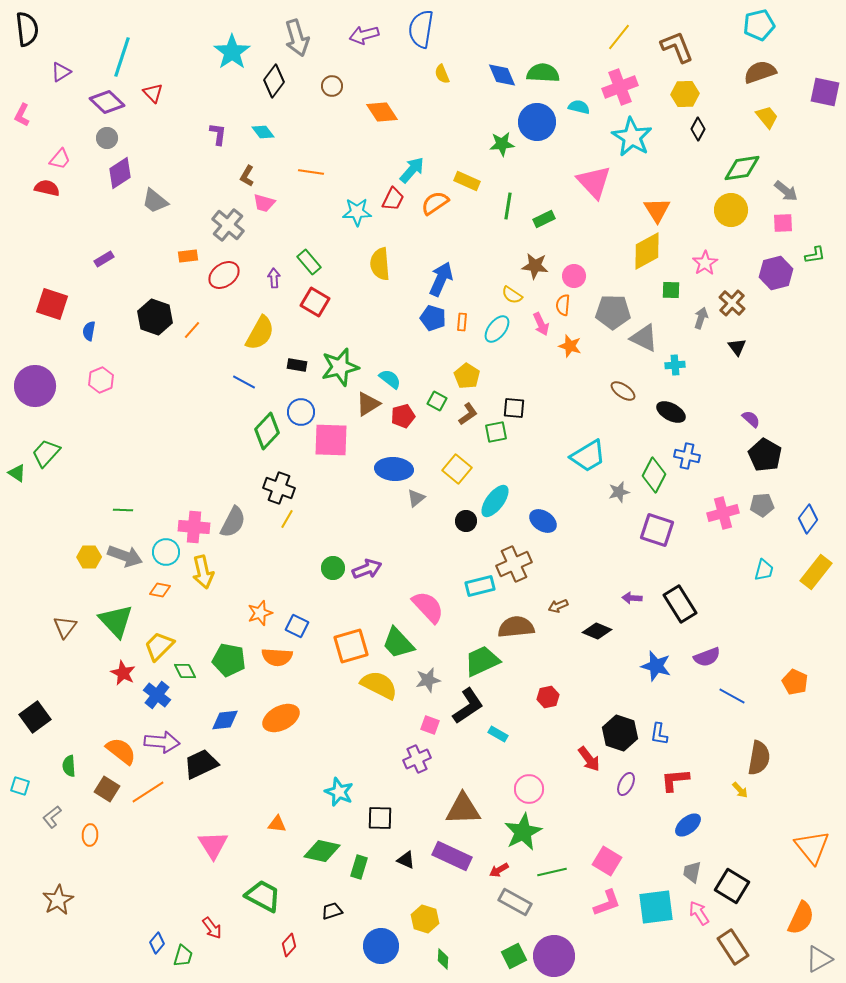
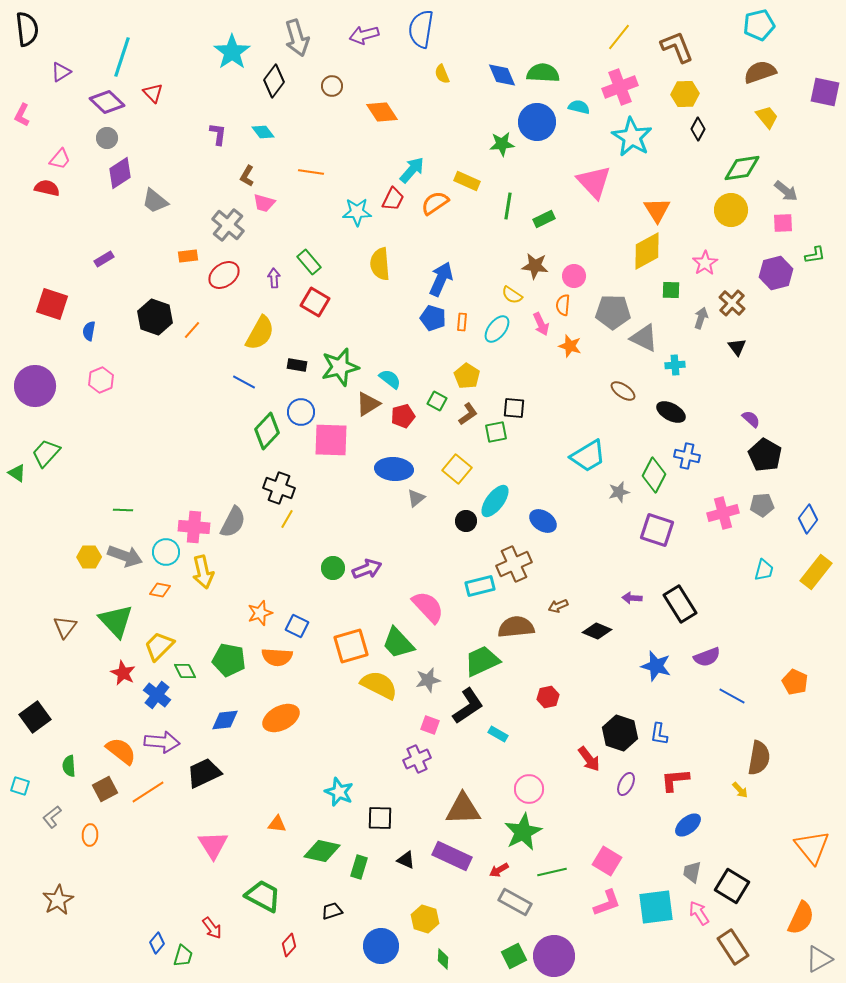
black trapezoid at (201, 764): moved 3 px right, 9 px down
brown square at (107, 789): moved 2 px left; rotated 30 degrees clockwise
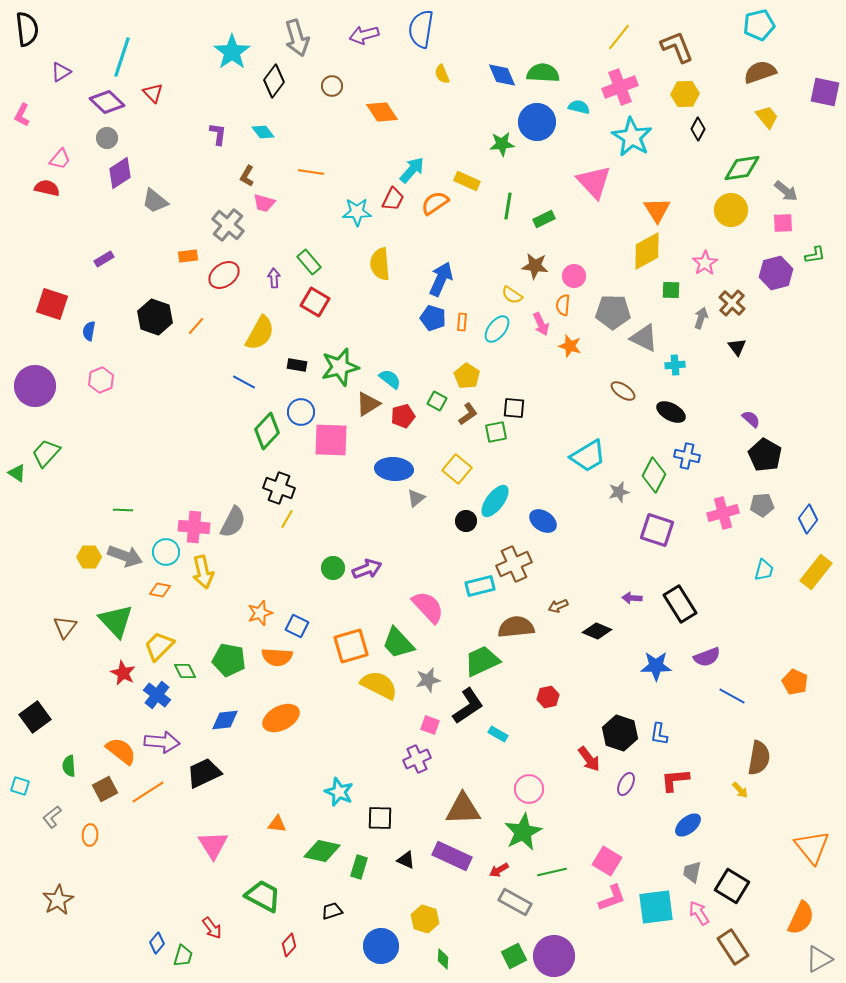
orange line at (192, 330): moved 4 px right, 4 px up
blue star at (656, 666): rotated 16 degrees counterclockwise
pink L-shape at (607, 903): moved 5 px right, 5 px up
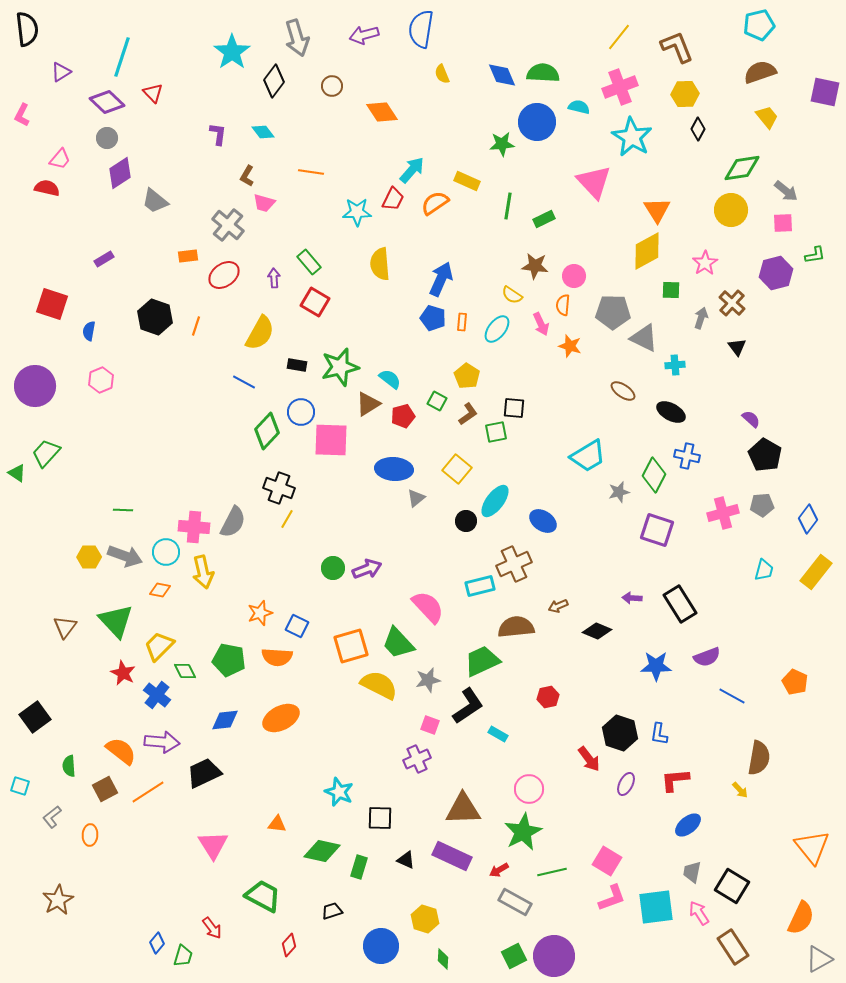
orange line at (196, 326): rotated 24 degrees counterclockwise
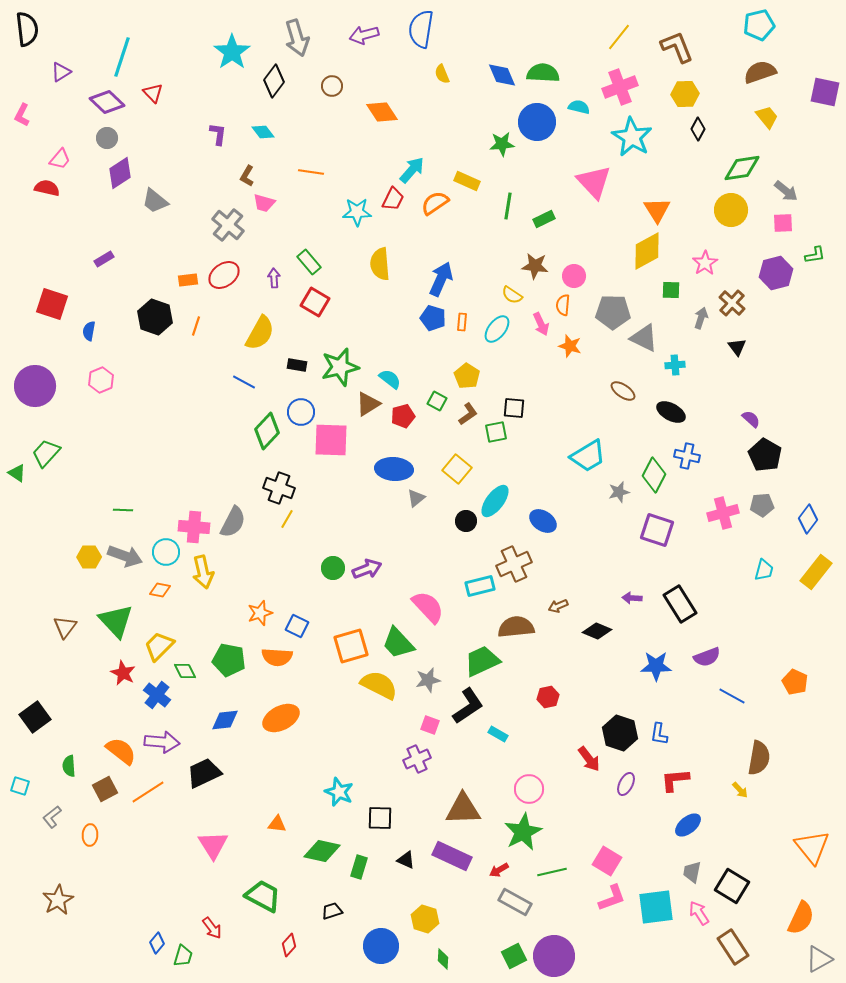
orange rectangle at (188, 256): moved 24 px down
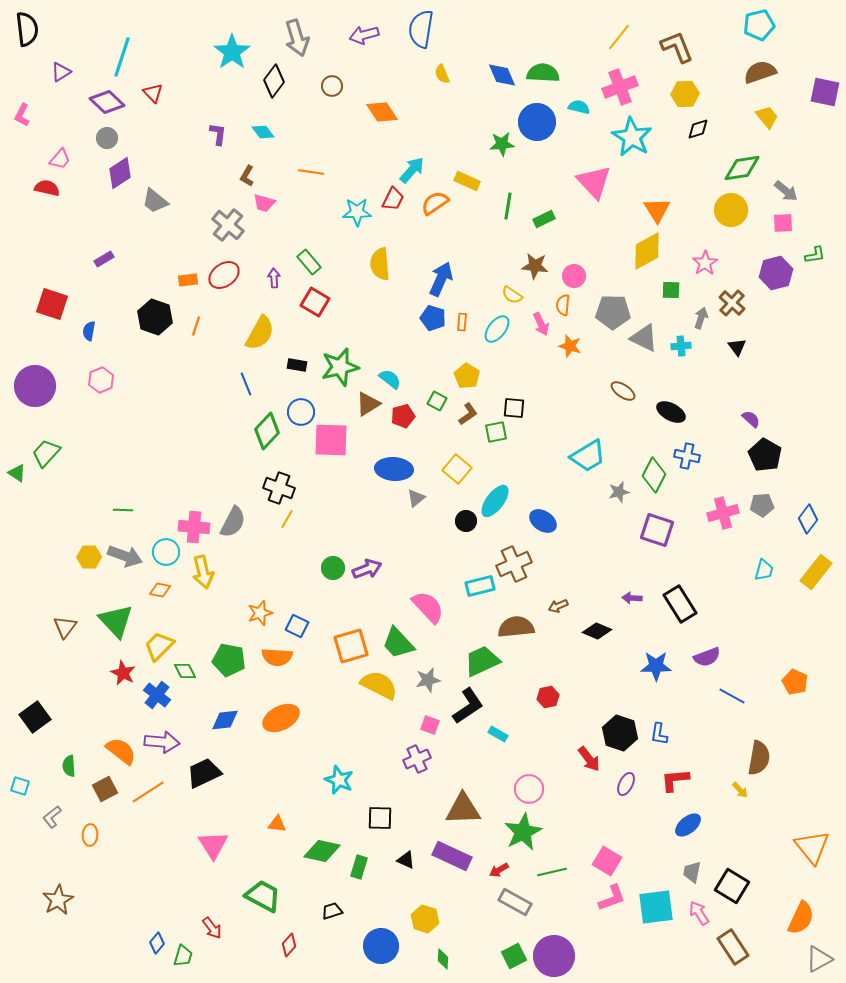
black diamond at (698, 129): rotated 45 degrees clockwise
cyan cross at (675, 365): moved 6 px right, 19 px up
blue line at (244, 382): moved 2 px right, 2 px down; rotated 40 degrees clockwise
cyan star at (339, 792): moved 12 px up
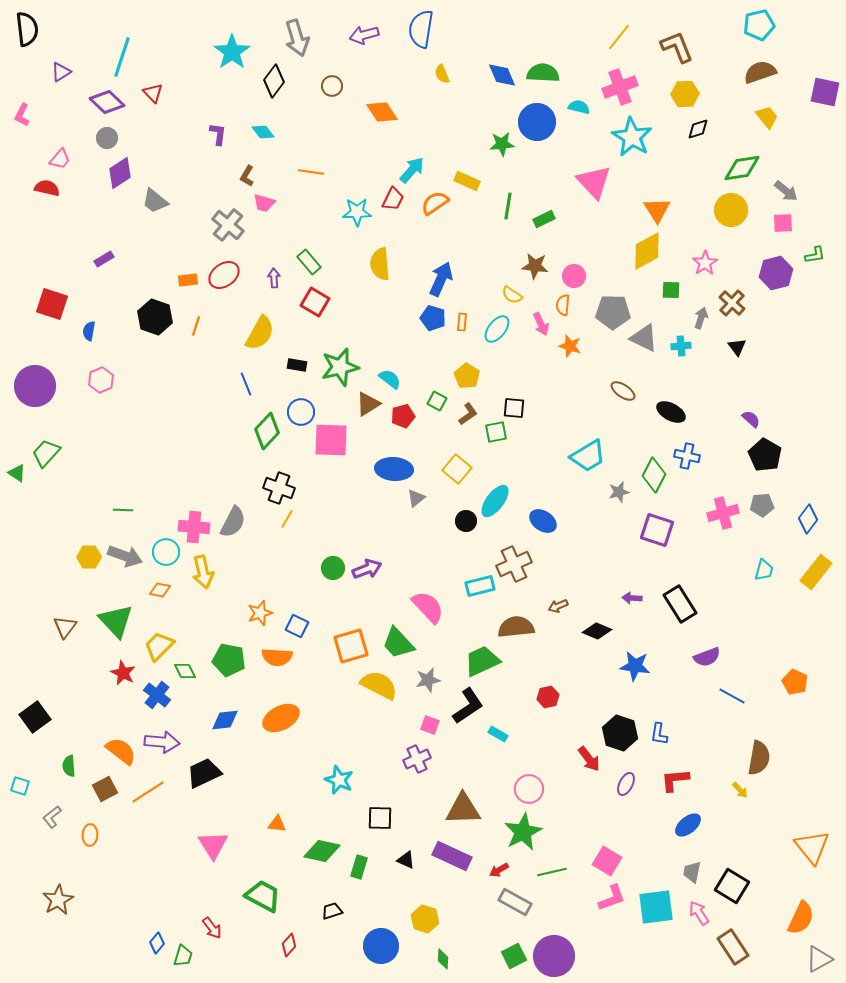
blue star at (656, 666): moved 21 px left; rotated 8 degrees clockwise
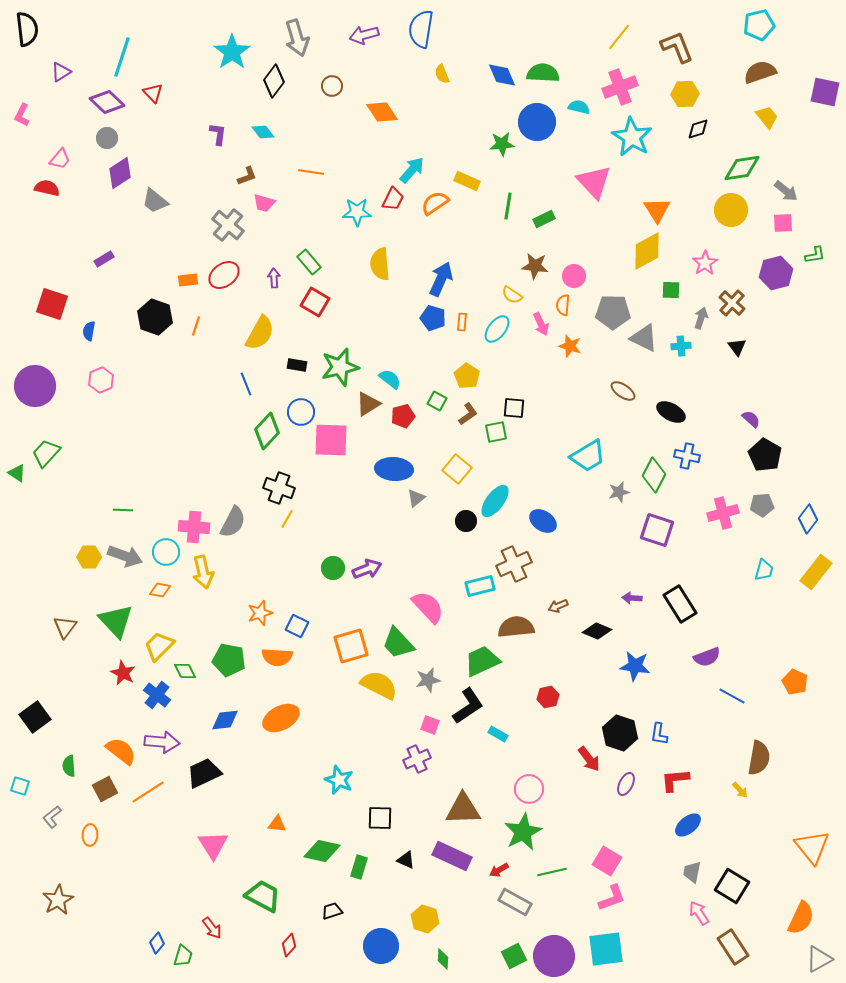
brown L-shape at (247, 176): rotated 140 degrees counterclockwise
cyan square at (656, 907): moved 50 px left, 42 px down
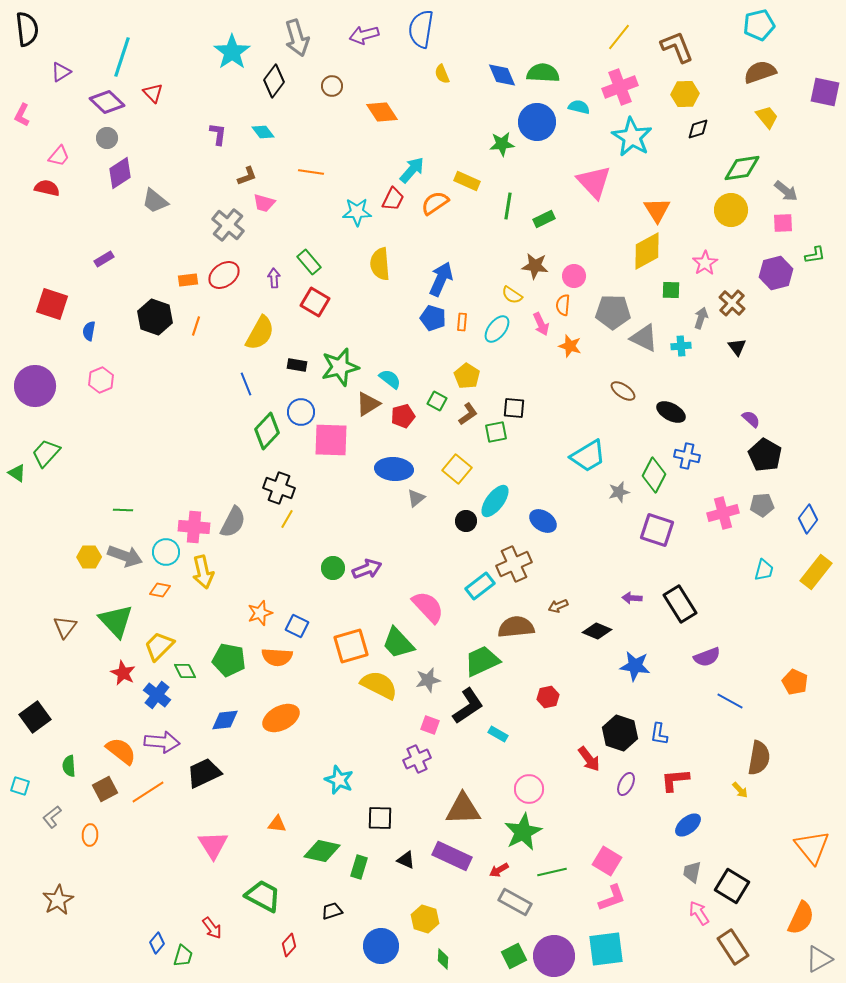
pink trapezoid at (60, 159): moved 1 px left, 3 px up
cyan rectangle at (480, 586): rotated 24 degrees counterclockwise
blue line at (732, 696): moved 2 px left, 5 px down
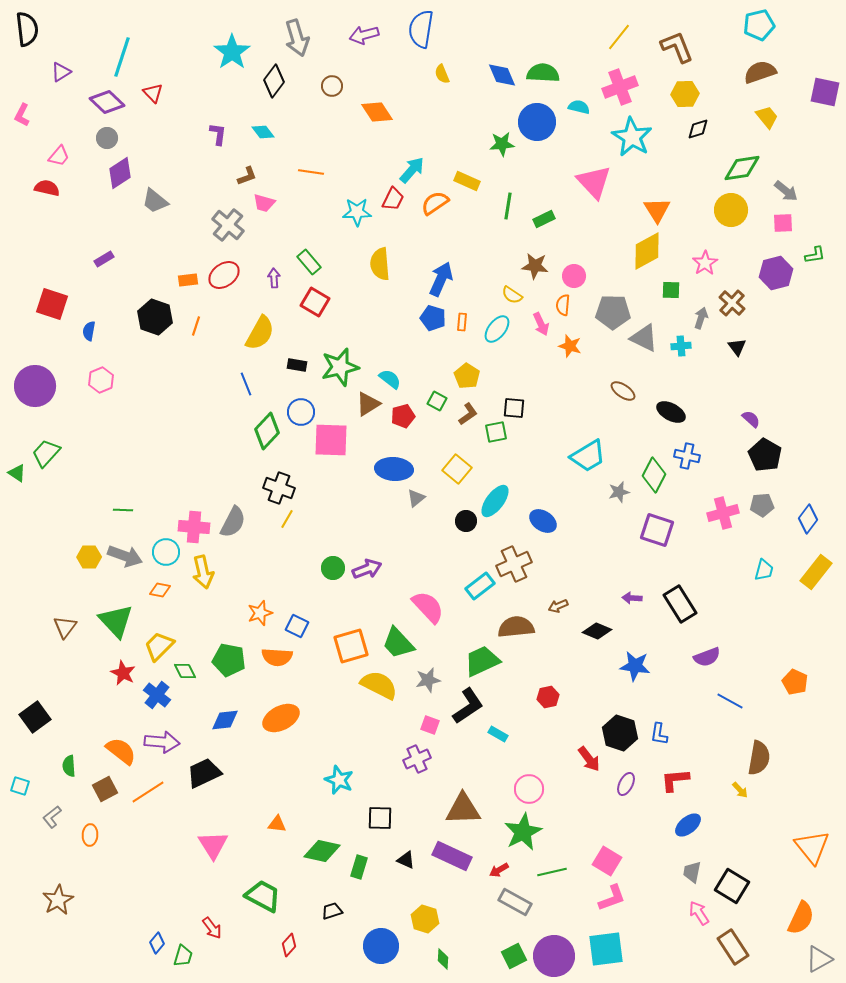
orange diamond at (382, 112): moved 5 px left
